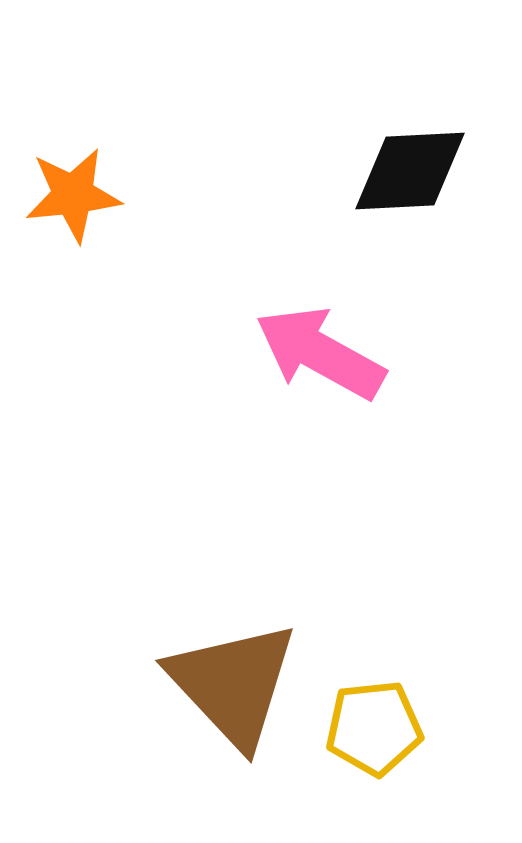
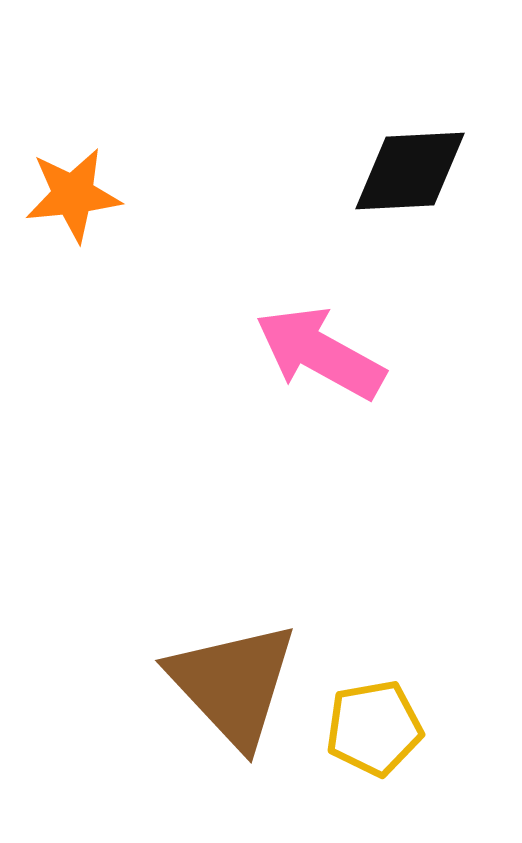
yellow pentagon: rotated 4 degrees counterclockwise
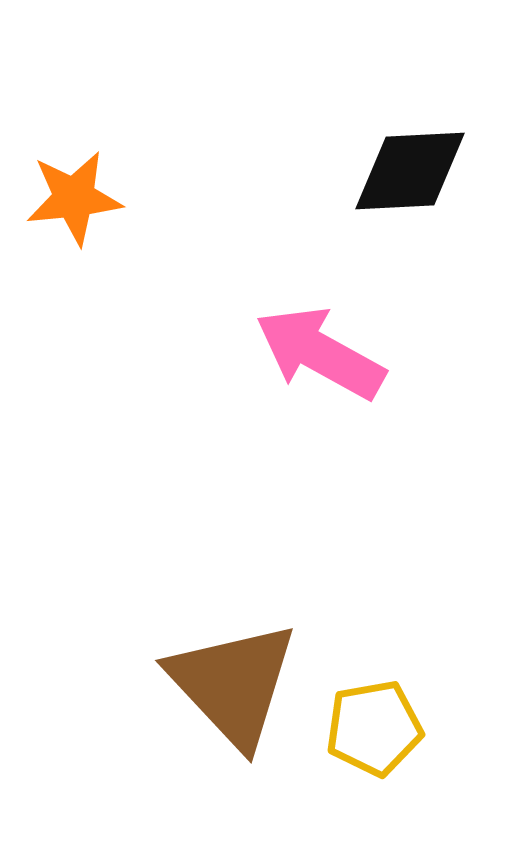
orange star: moved 1 px right, 3 px down
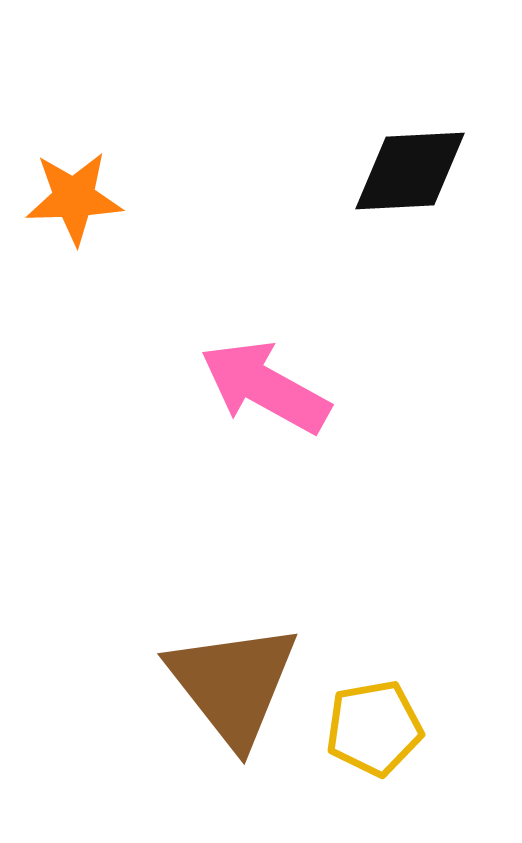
orange star: rotated 4 degrees clockwise
pink arrow: moved 55 px left, 34 px down
brown triangle: rotated 5 degrees clockwise
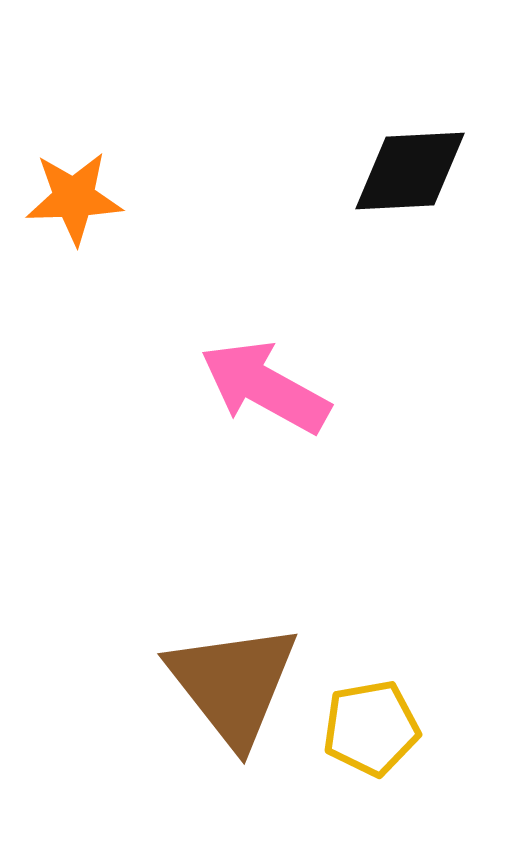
yellow pentagon: moved 3 px left
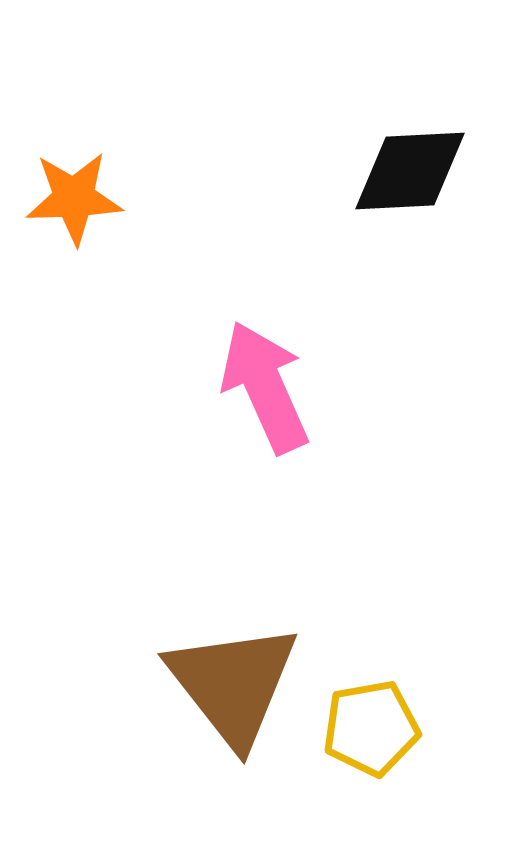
pink arrow: rotated 37 degrees clockwise
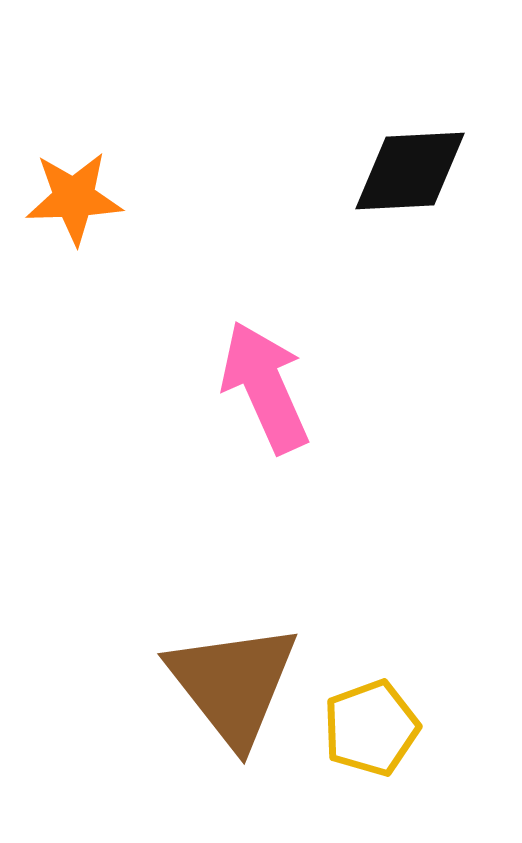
yellow pentagon: rotated 10 degrees counterclockwise
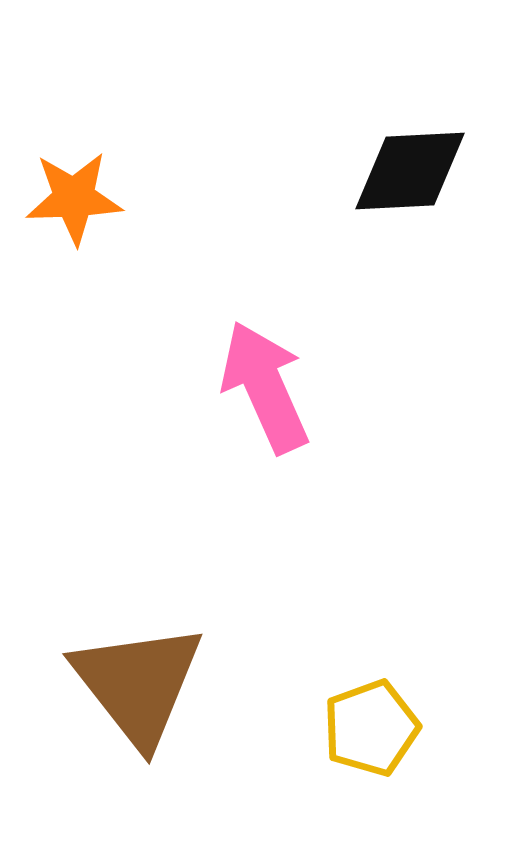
brown triangle: moved 95 px left
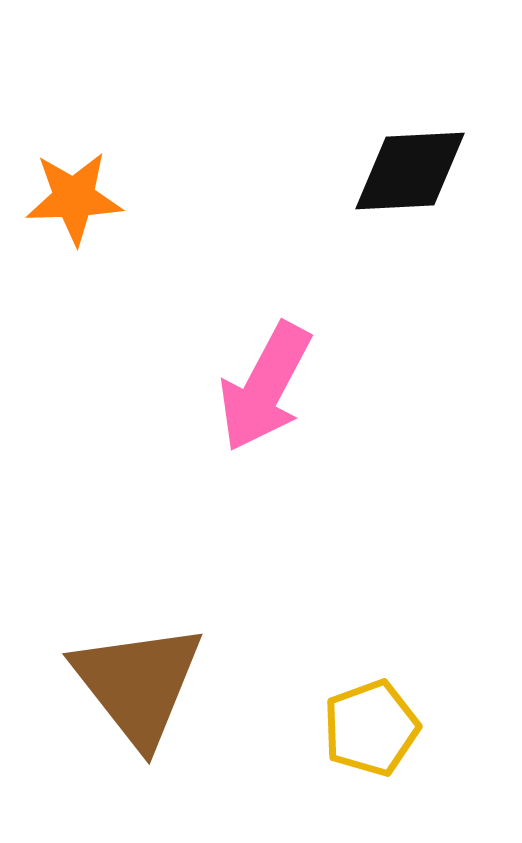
pink arrow: rotated 128 degrees counterclockwise
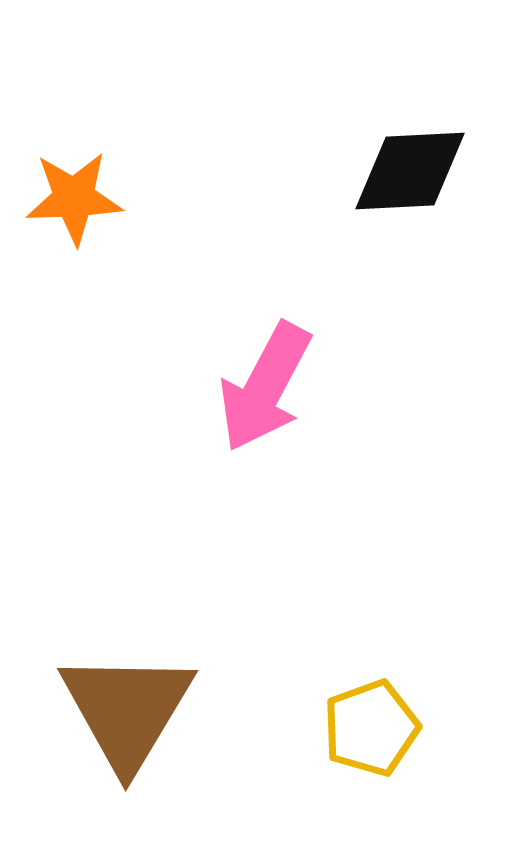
brown triangle: moved 11 px left, 26 px down; rotated 9 degrees clockwise
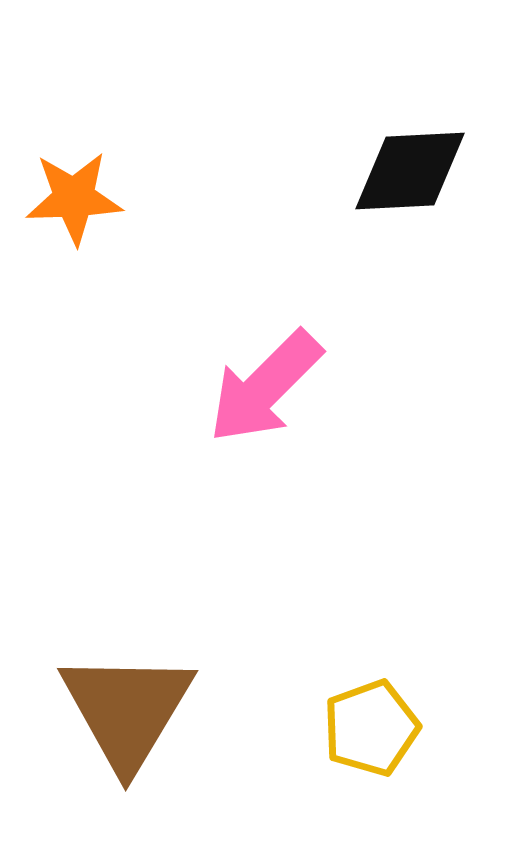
pink arrow: rotated 17 degrees clockwise
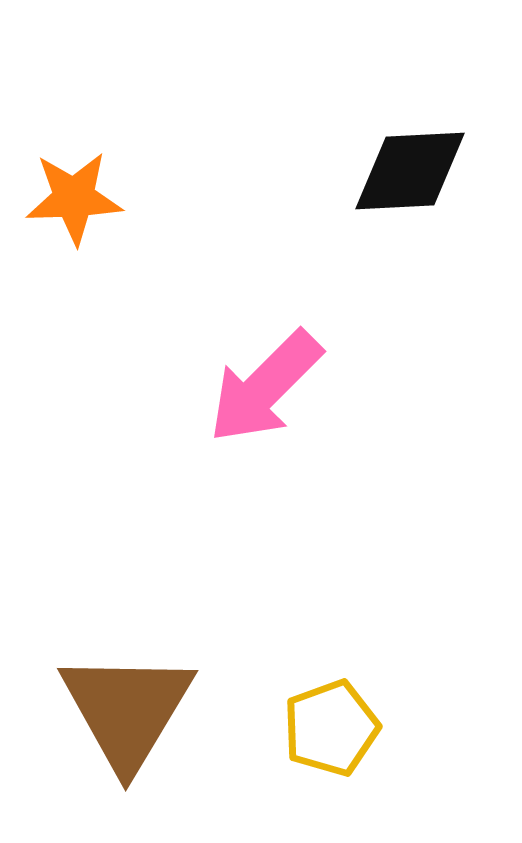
yellow pentagon: moved 40 px left
